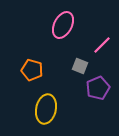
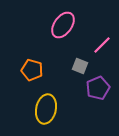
pink ellipse: rotated 8 degrees clockwise
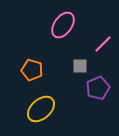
pink line: moved 1 px right, 1 px up
gray square: rotated 21 degrees counterclockwise
yellow ellipse: moved 5 px left; rotated 36 degrees clockwise
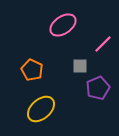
pink ellipse: rotated 20 degrees clockwise
orange pentagon: rotated 10 degrees clockwise
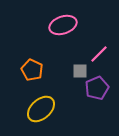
pink ellipse: rotated 16 degrees clockwise
pink line: moved 4 px left, 10 px down
gray square: moved 5 px down
purple pentagon: moved 1 px left
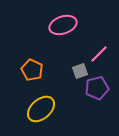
gray square: rotated 21 degrees counterclockwise
purple pentagon: rotated 10 degrees clockwise
